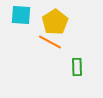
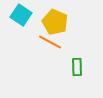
cyan square: rotated 30 degrees clockwise
yellow pentagon: rotated 15 degrees counterclockwise
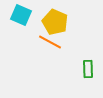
cyan square: rotated 10 degrees counterclockwise
green rectangle: moved 11 px right, 2 px down
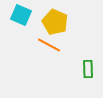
orange line: moved 1 px left, 3 px down
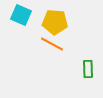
yellow pentagon: rotated 20 degrees counterclockwise
orange line: moved 3 px right, 1 px up
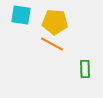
cyan square: rotated 15 degrees counterclockwise
green rectangle: moved 3 px left
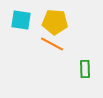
cyan square: moved 5 px down
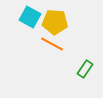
cyan square: moved 9 px right, 3 px up; rotated 20 degrees clockwise
green rectangle: rotated 36 degrees clockwise
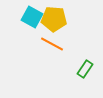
cyan square: moved 2 px right
yellow pentagon: moved 1 px left, 3 px up
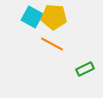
yellow pentagon: moved 2 px up
green rectangle: rotated 30 degrees clockwise
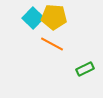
cyan square: moved 1 px right, 1 px down; rotated 15 degrees clockwise
